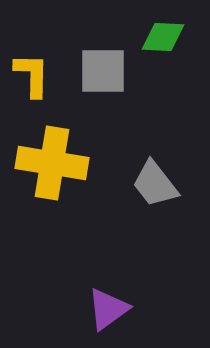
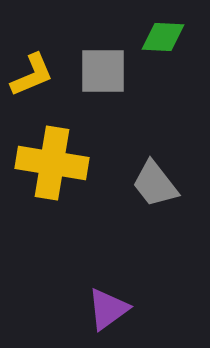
yellow L-shape: rotated 66 degrees clockwise
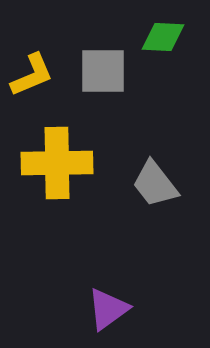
yellow cross: moved 5 px right; rotated 10 degrees counterclockwise
